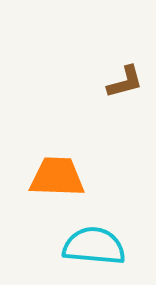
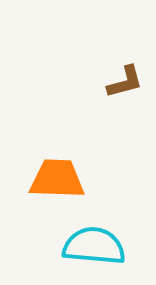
orange trapezoid: moved 2 px down
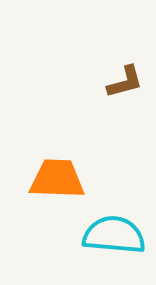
cyan semicircle: moved 20 px right, 11 px up
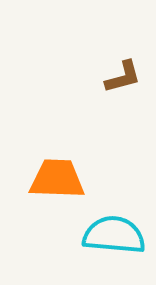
brown L-shape: moved 2 px left, 5 px up
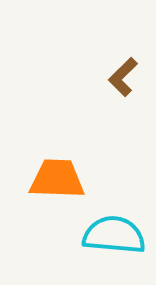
brown L-shape: rotated 150 degrees clockwise
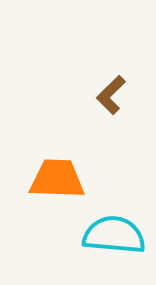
brown L-shape: moved 12 px left, 18 px down
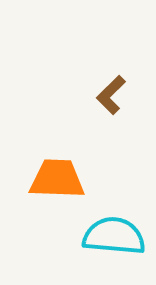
cyan semicircle: moved 1 px down
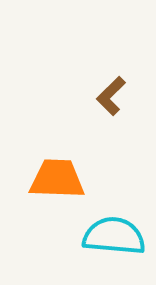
brown L-shape: moved 1 px down
